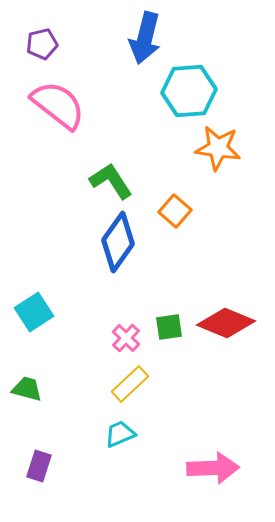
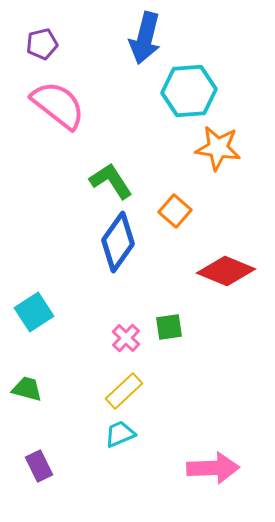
red diamond: moved 52 px up
yellow rectangle: moved 6 px left, 7 px down
purple rectangle: rotated 44 degrees counterclockwise
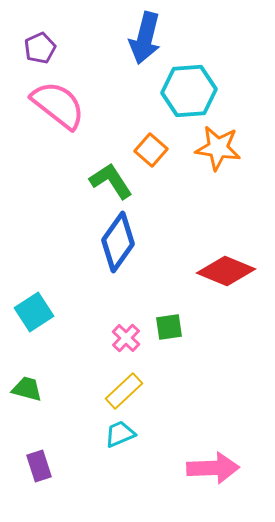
purple pentagon: moved 2 px left, 4 px down; rotated 12 degrees counterclockwise
orange square: moved 24 px left, 61 px up
purple rectangle: rotated 8 degrees clockwise
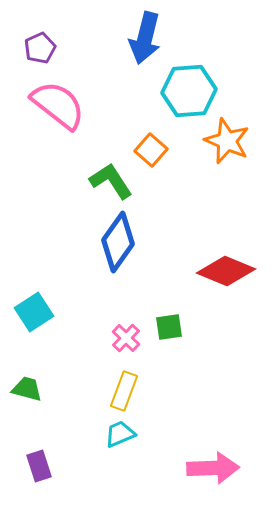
orange star: moved 9 px right, 7 px up; rotated 15 degrees clockwise
yellow rectangle: rotated 27 degrees counterclockwise
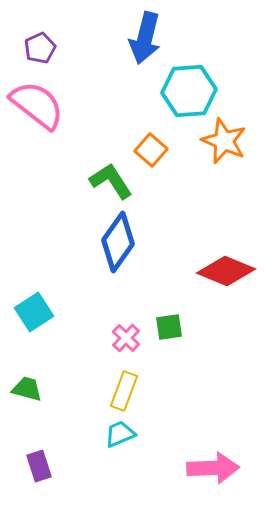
pink semicircle: moved 21 px left
orange star: moved 3 px left
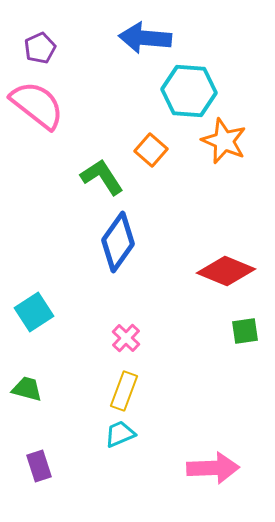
blue arrow: rotated 81 degrees clockwise
cyan hexagon: rotated 8 degrees clockwise
green L-shape: moved 9 px left, 4 px up
green square: moved 76 px right, 4 px down
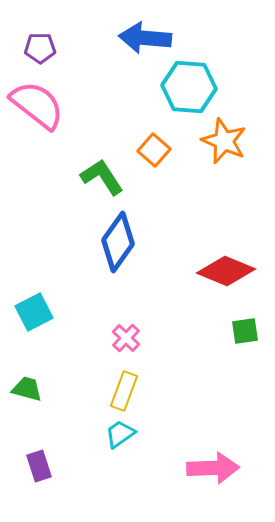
purple pentagon: rotated 24 degrees clockwise
cyan hexagon: moved 4 px up
orange square: moved 3 px right
cyan square: rotated 6 degrees clockwise
cyan trapezoid: rotated 12 degrees counterclockwise
